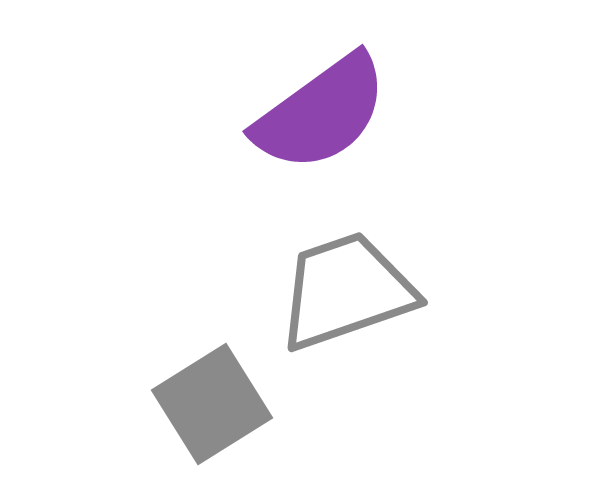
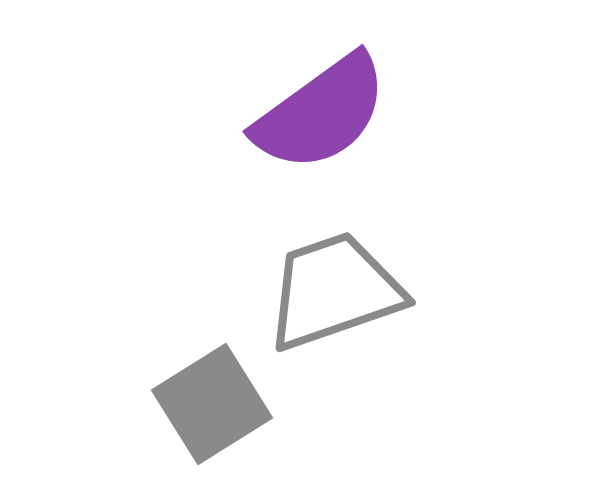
gray trapezoid: moved 12 px left
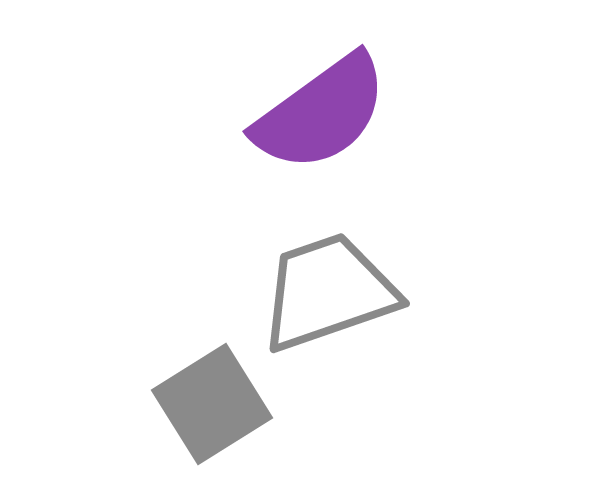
gray trapezoid: moved 6 px left, 1 px down
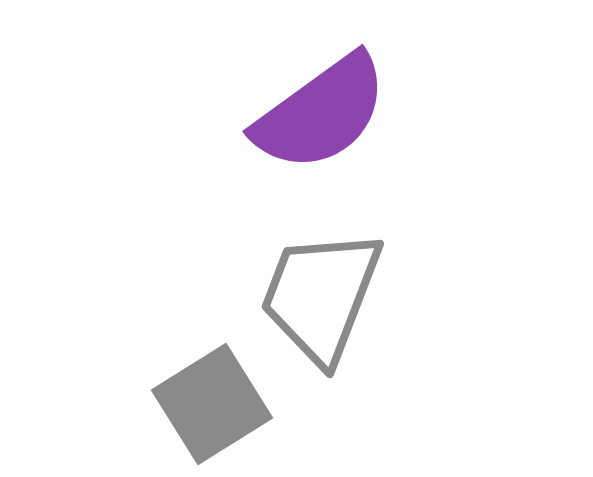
gray trapezoid: moved 7 px left, 4 px down; rotated 50 degrees counterclockwise
